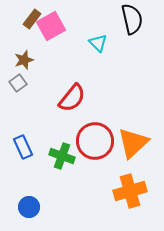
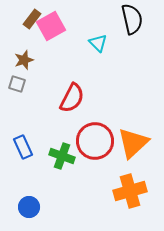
gray square: moved 1 px left, 1 px down; rotated 36 degrees counterclockwise
red semicircle: rotated 12 degrees counterclockwise
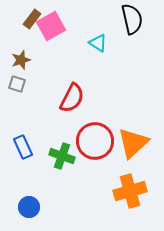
cyan triangle: rotated 12 degrees counterclockwise
brown star: moved 3 px left
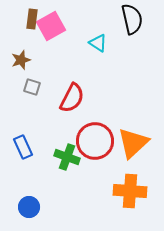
brown rectangle: rotated 30 degrees counterclockwise
gray square: moved 15 px right, 3 px down
green cross: moved 5 px right, 1 px down
orange cross: rotated 20 degrees clockwise
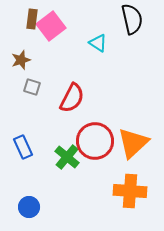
pink square: rotated 8 degrees counterclockwise
green cross: rotated 20 degrees clockwise
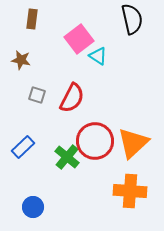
pink square: moved 28 px right, 13 px down
cyan triangle: moved 13 px down
brown star: rotated 30 degrees clockwise
gray square: moved 5 px right, 8 px down
blue rectangle: rotated 70 degrees clockwise
blue circle: moved 4 px right
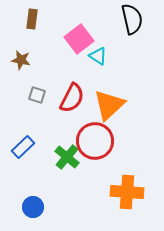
orange triangle: moved 24 px left, 38 px up
orange cross: moved 3 px left, 1 px down
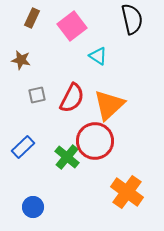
brown rectangle: moved 1 px up; rotated 18 degrees clockwise
pink square: moved 7 px left, 13 px up
gray square: rotated 30 degrees counterclockwise
orange cross: rotated 32 degrees clockwise
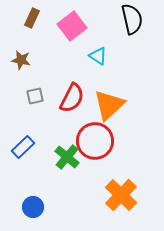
gray square: moved 2 px left, 1 px down
orange cross: moved 6 px left, 3 px down; rotated 8 degrees clockwise
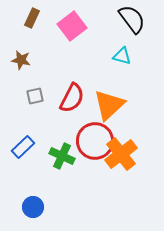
black semicircle: rotated 24 degrees counterclockwise
cyan triangle: moved 24 px right; rotated 18 degrees counterclockwise
green cross: moved 5 px left, 1 px up; rotated 15 degrees counterclockwise
orange cross: moved 41 px up; rotated 8 degrees clockwise
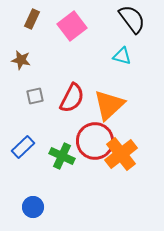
brown rectangle: moved 1 px down
